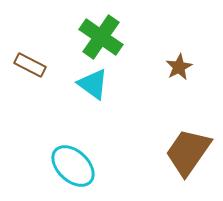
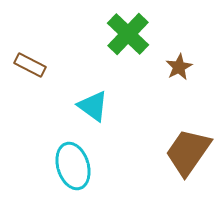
green cross: moved 27 px right, 3 px up; rotated 9 degrees clockwise
cyan triangle: moved 22 px down
cyan ellipse: rotated 30 degrees clockwise
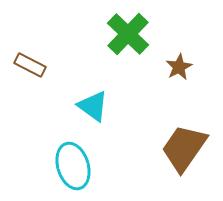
brown trapezoid: moved 4 px left, 4 px up
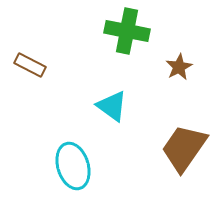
green cross: moved 1 px left, 3 px up; rotated 33 degrees counterclockwise
cyan triangle: moved 19 px right
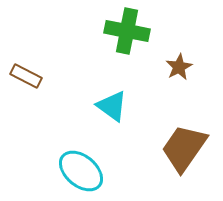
brown rectangle: moved 4 px left, 11 px down
cyan ellipse: moved 8 px right, 5 px down; rotated 33 degrees counterclockwise
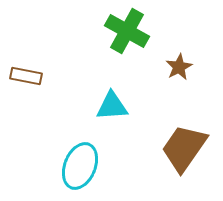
green cross: rotated 18 degrees clockwise
brown rectangle: rotated 16 degrees counterclockwise
cyan triangle: rotated 40 degrees counterclockwise
cyan ellipse: moved 1 px left, 5 px up; rotated 72 degrees clockwise
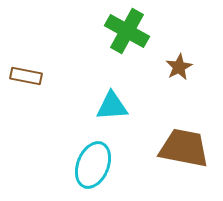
brown trapezoid: rotated 66 degrees clockwise
cyan ellipse: moved 13 px right, 1 px up
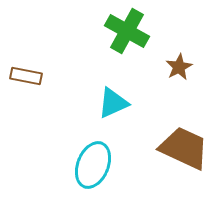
cyan triangle: moved 1 px right, 3 px up; rotated 20 degrees counterclockwise
brown trapezoid: rotated 14 degrees clockwise
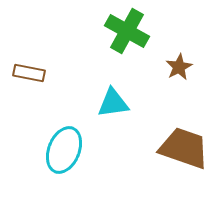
brown rectangle: moved 3 px right, 3 px up
cyan triangle: rotated 16 degrees clockwise
brown trapezoid: rotated 6 degrees counterclockwise
cyan ellipse: moved 29 px left, 15 px up
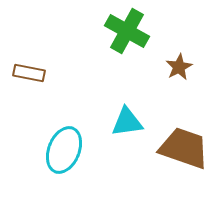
cyan triangle: moved 14 px right, 19 px down
